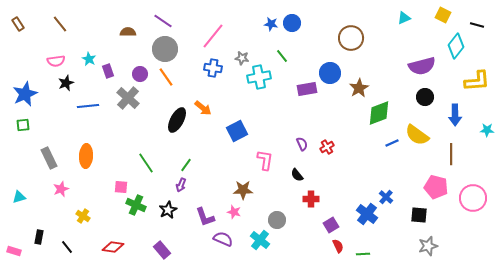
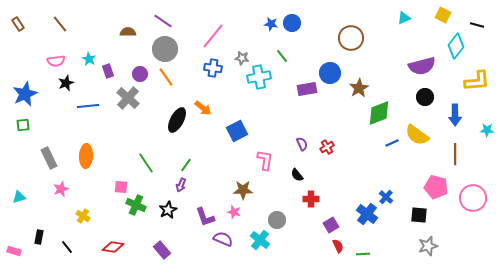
brown line at (451, 154): moved 4 px right
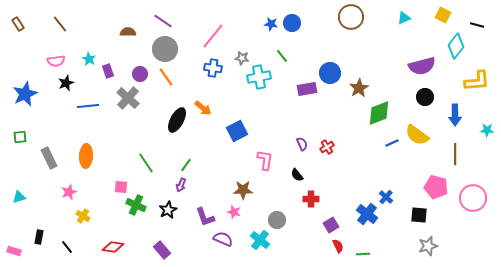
brown circle at (351, 38): moved 21 px up
green square at (23, 125): moved 3 px left, 12 px down
pink star at (61, 189): moved 8 px right, 3 px down
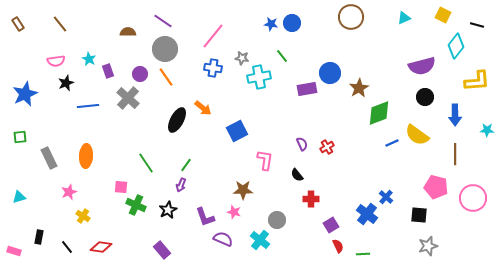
red diamond at (113, 247): moved 12 px left
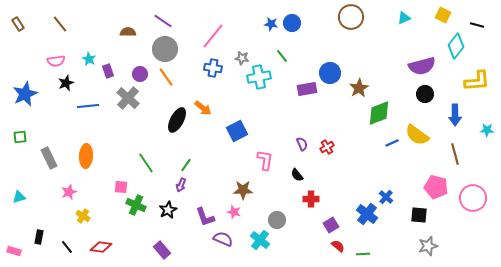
black circle at (425, 97): moved 3 px up
brown line at (455, 154): rotated 15 degrees counterclockwise
red semicircle at (338, 246): rotated 24 degrees counterclockwise
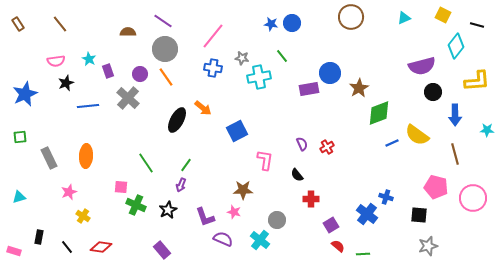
purple rectangle at (307, 89): moved 2 px right
black circle at (425, 94): moved 8 px right, 2 px up
blue cross at (386, 197): rotated 24 degrees counterclockwise
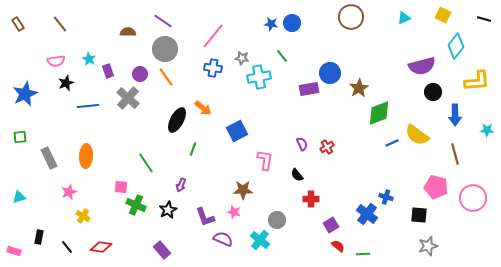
black line at (477, 25): moved 7 px right, 6 px up
green line at (186, 165): moved 7 px right, 16 px up; rotated 16 degrees counterclockwise
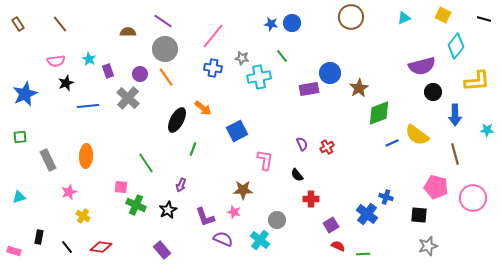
gray rectangle at (49, 158): moved 1 px left, 2 px down
red semicircle at (338, 246): rotated 16 degrees counterclockwise
